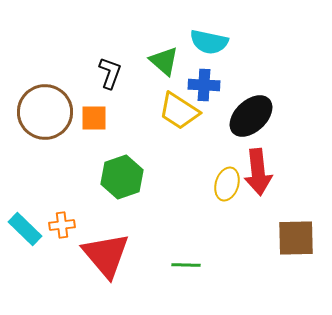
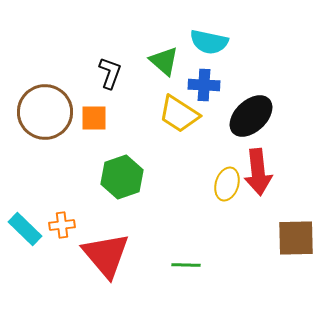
yellow trapezoid: moved 3 px down
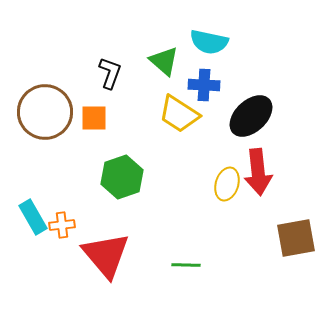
cyan rectangle: moved 8 px right, 12 px up; rotated 16 degrees clockwise
brown square: rotated 9 degrees counterclockwise
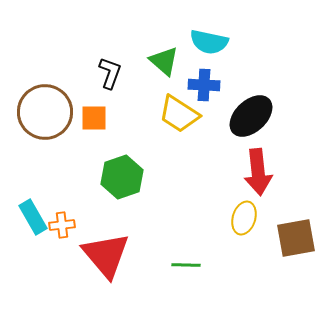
yellow ellipse: moved 17 px right, 34 px down
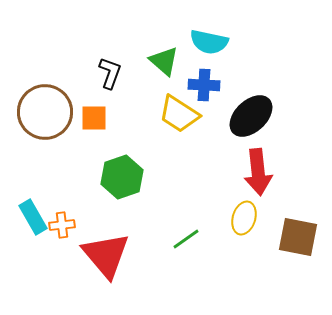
brown square: moved 2 px right, 1 px up; rotated 21 degrees clockwise
green line: moved 26 px up; rotated 36 degrees counterclockwise
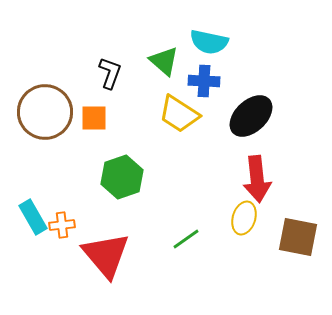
blue cross: moved 4 px up
red arrow: moved 1 px left, 7 px down
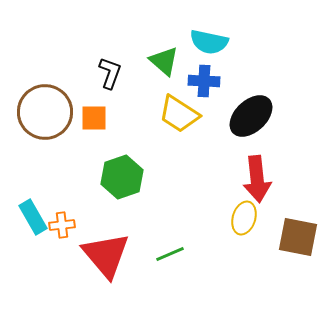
green line: moved 16 px left, 15 px down; rotated 12 degrees clockwise
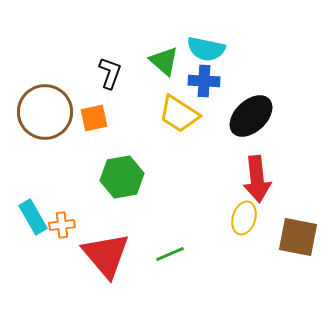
cyan semicircle: moved 3 px left, 7 px down
orange square: rotated 12 degrees counterclockwise
green hexagon: rotated 9 degrees clockwise
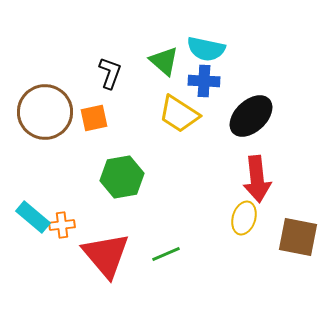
cyan rectangle: rotated 20 degrees counterclockwise
green line: moved 4 px left
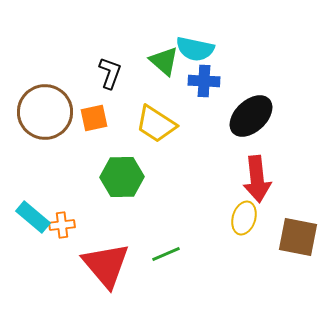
cyan semicircle: moved 11 px left
yellow trapezoid: moved 23 px left, 10 px down
green hexagon: rotated 9 degrees clockwise
red triangle: moved 10 px down
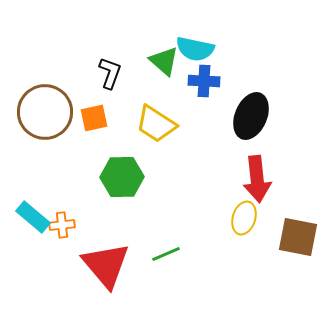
black ellipse: rotated 24 degrees counterclockwise
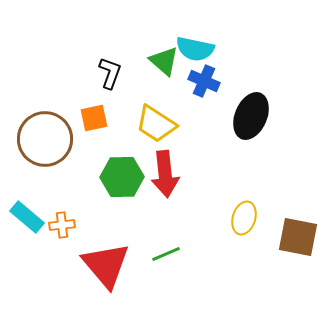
blue cross: rotated 20 degrees clockwise
brown circle: moved 27 px down
red arrow: moved 92 px left, 5 px up
cyan rectangle: moved 6 px left
